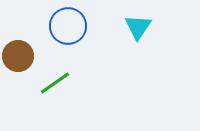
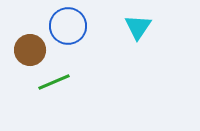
brown circle: moved 12 px right, 6 px up
green line: moved 1 px left, 1 px up; rotated 12 degrees clockwise
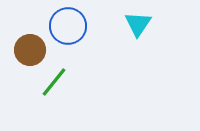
cyan triangle: moved 3 px up
green line: rotated 28 degrees counterclockwise
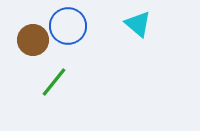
cyan triangle: rotated 24 degrees counterclockwise
brown circle: moved 3 px right, 10 px up
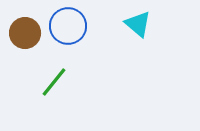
brown circle: moved 8 px left, 7 px up
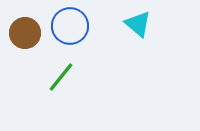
blue circle: moved 2 px right
green line: moved 7 px right, 5 px up
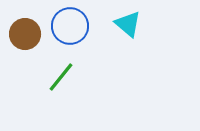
cyan triangle: moved 10 px left
brown circle: moved 1 px down
